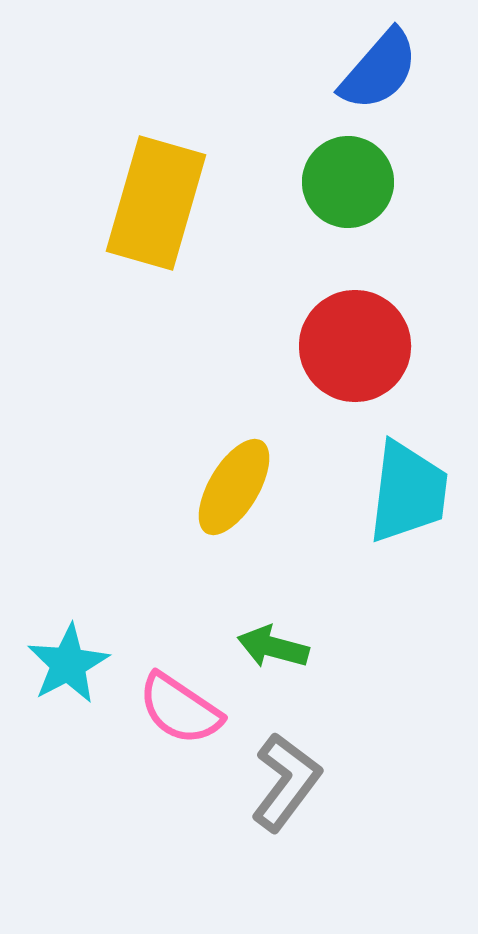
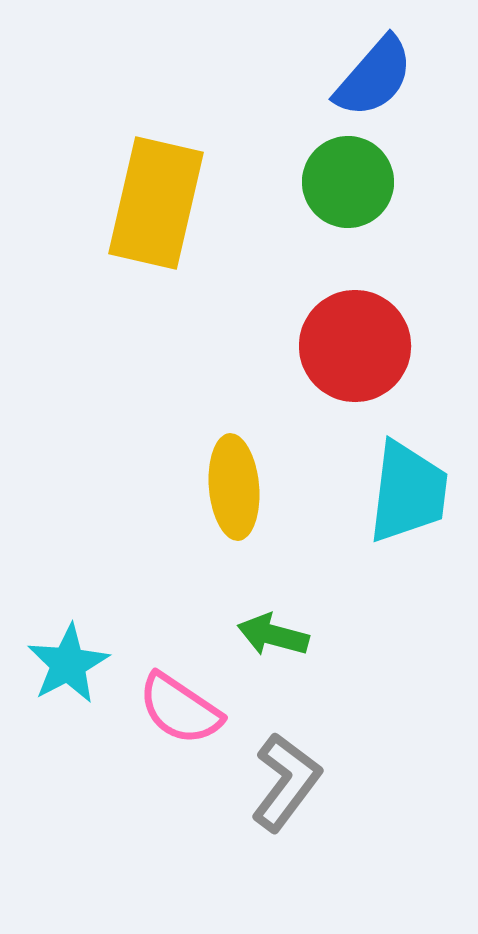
blue semicircle: moved 5 px left, 7 px down
yellow rectangle: rotated 3 degrees counterclockwise
yellow ellipse: rotated 36 degrees counterclockwise
green arrow: moved 12 px up
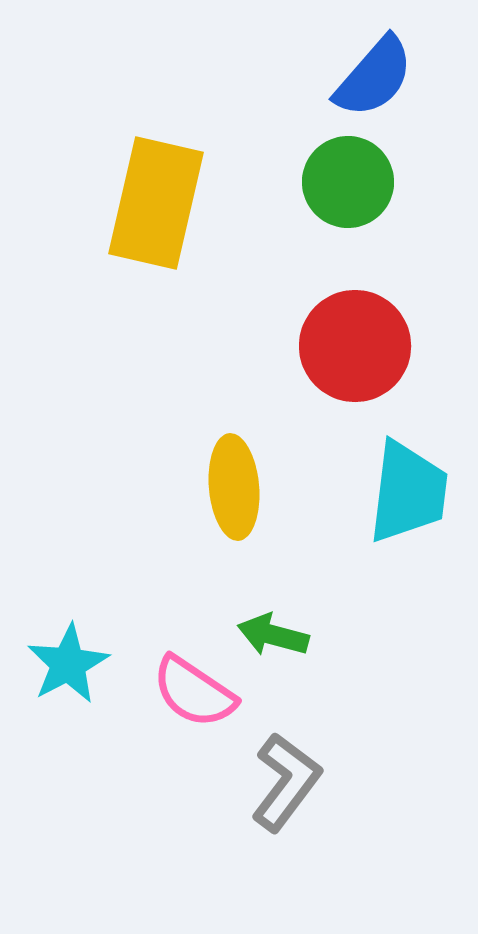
pink semicircle: moved 14 px right, 17 px up
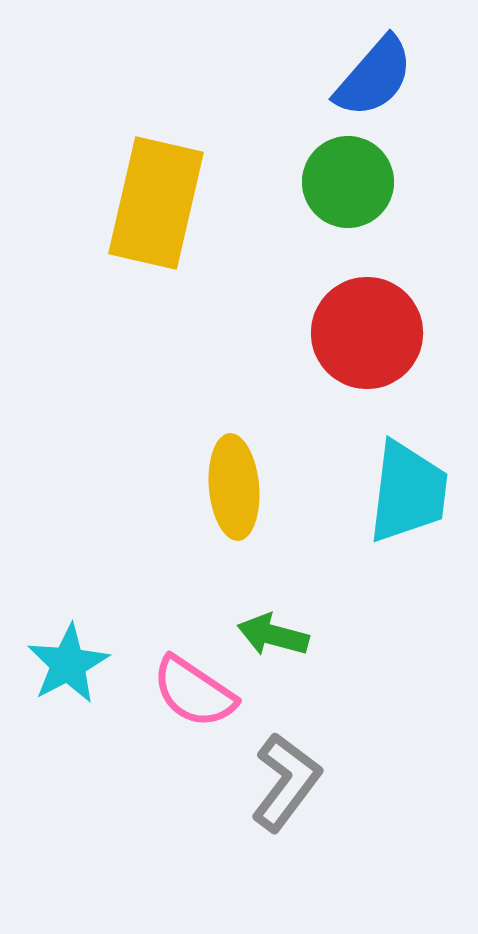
red circle: moved 12 px right, 13 px up
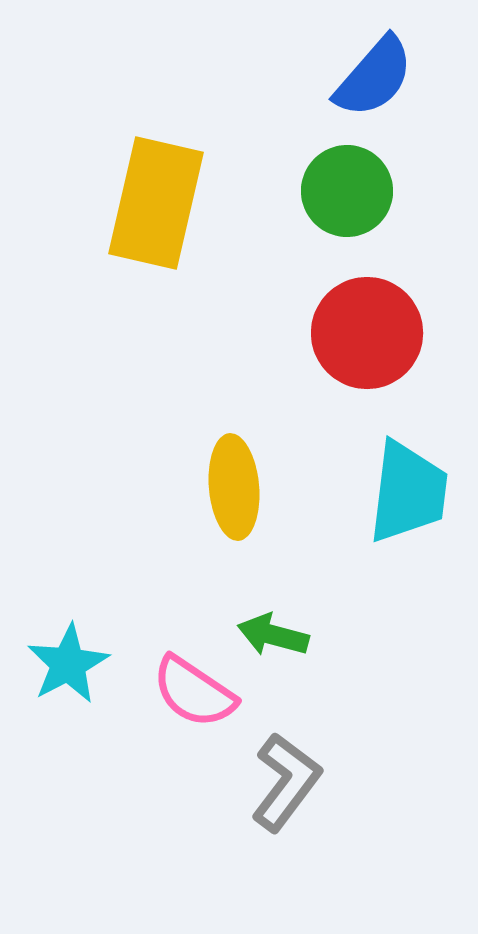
green circle: moved 1 px left, 9 px down
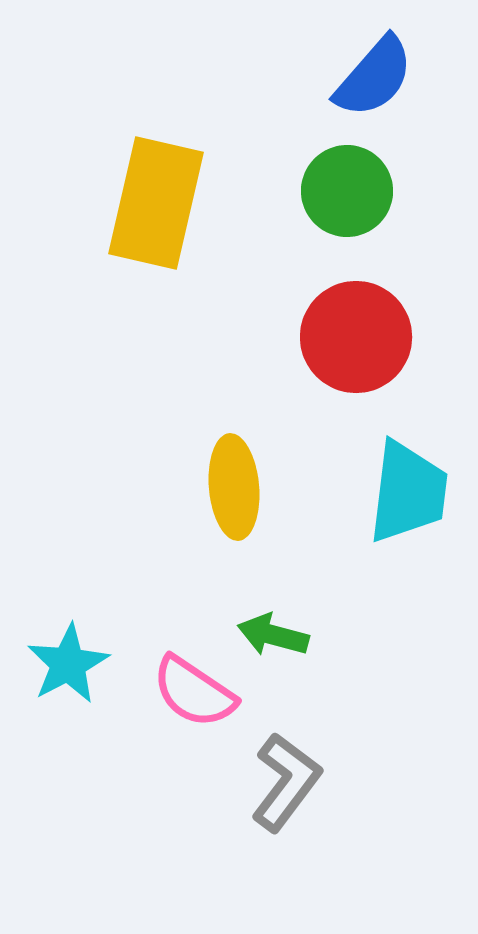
red circle: moved 11 px left, 4 px down
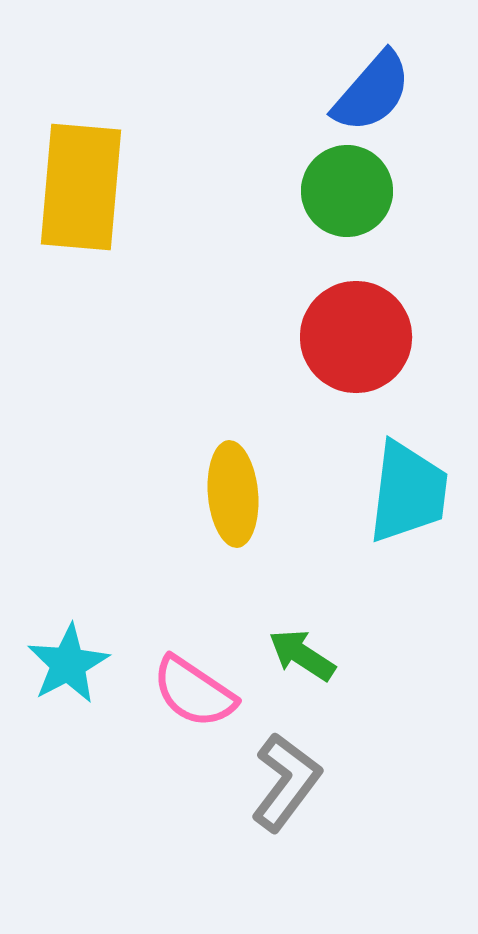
blue semicircle: moved 2 px left, 15 px down
yellow rectangle: moved 75 px left, 16 px up; rotated 8 degrees counterclockwise
yellow ellipse: moved 1 px left, 7 px down
green arrow: moved 29 px right, 20 px down; rotated 18 degrees clockwise
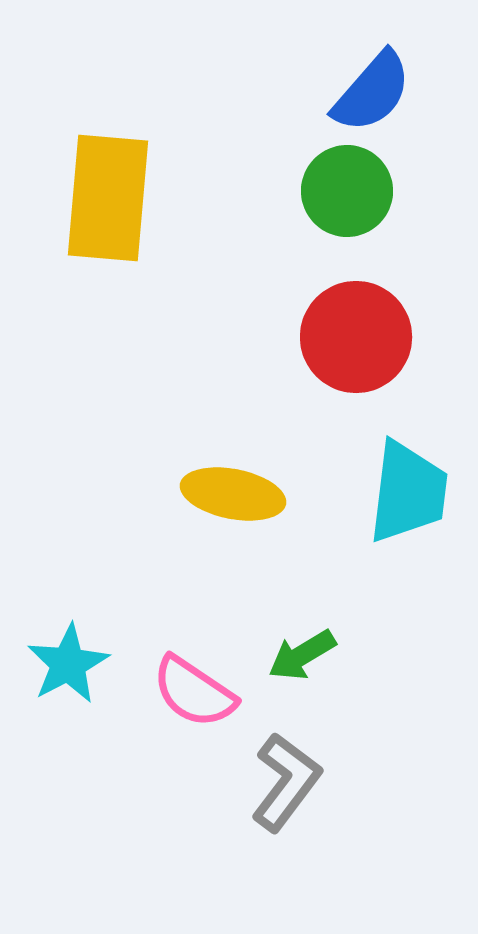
yellow rectangle: moved 27 px right, 11 px down
yellow ellipse: rotated 74 degrees counterclockwise
green arrow: rotated 64 degrees counterclockwise
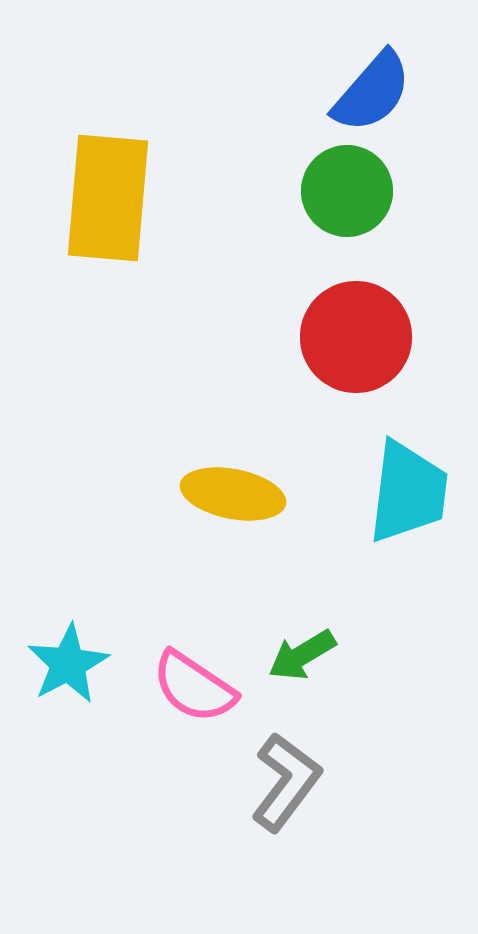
pink semicircle: moved 5 px up
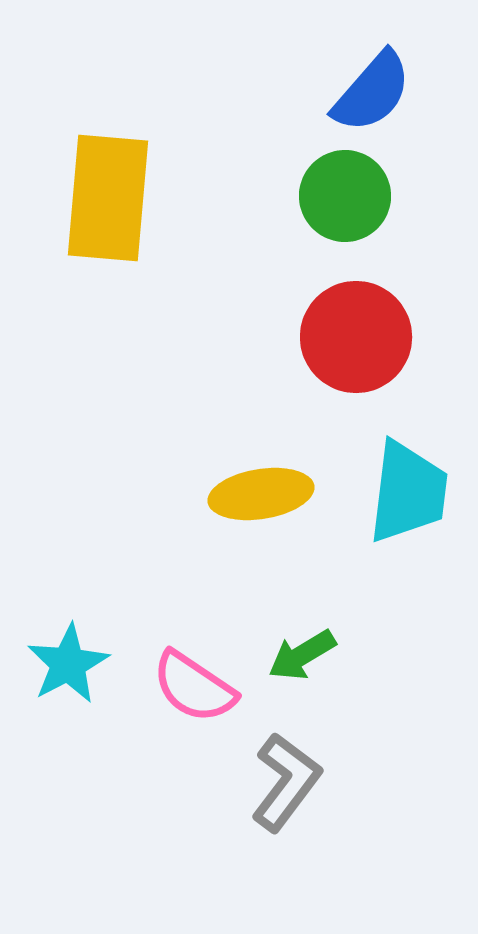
green circle: moved 2 px left, 5 px down
yellow ellipse: moved 28 px right; rotated 20 degrees counterclockwise
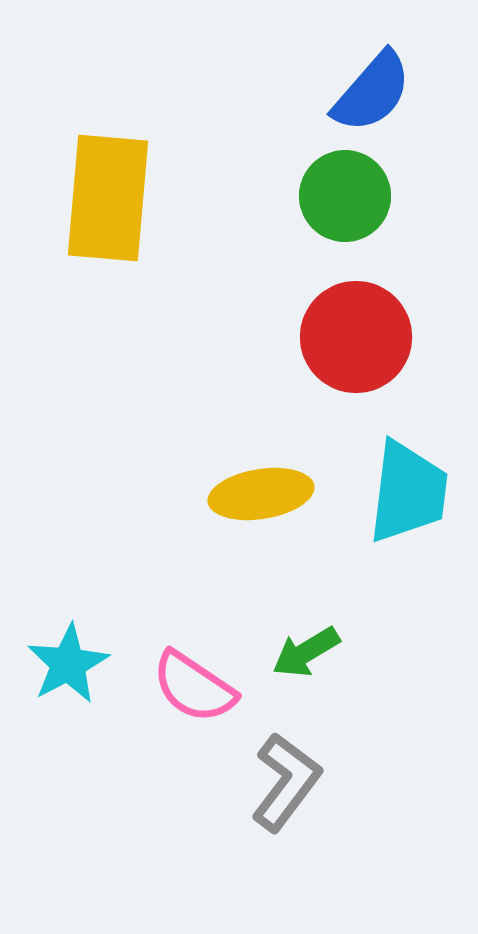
green arrow: moved 4 px right, 3 px up
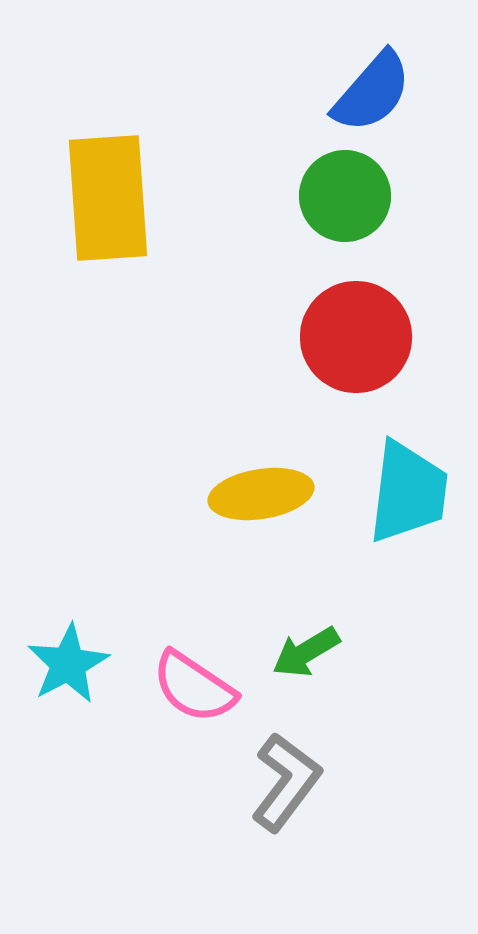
yellow rectangle: rotated 9 degrees counterclockwise
